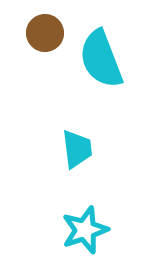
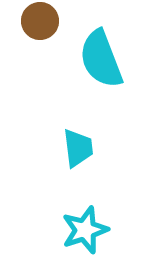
brown circle: moved 5 px left, 12 px up
cyan trapezoid: moved 1 px right, 1 px up
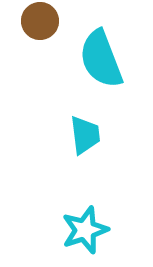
cyan trapezoid: moved 7 px right, 13 px up
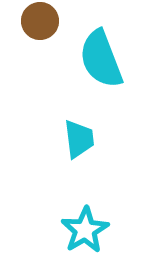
cyan trapezoid: moved 6 px left, 4 px down
cyan star: rotated 12 degrees counterclockwise
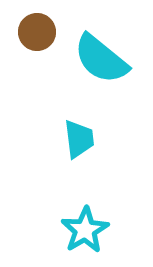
brown circle: moved 3 px left, 11 px down
cyan semicircle: rotated 30 degrees counterclockwise
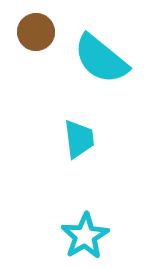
brown circle: moved 1 px left
cyan star: moved 6 px down
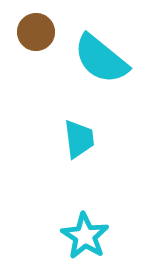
cyan star: rotated 9 degrees counterclockwise
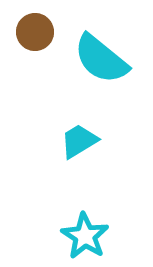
brown circle: moved 1 px left
cyan trapezoid: moved 2 px down; rotated 114 degrees counterclockwise
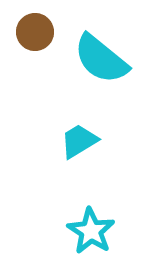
cyan star: moved 6 px right, 5 px up
